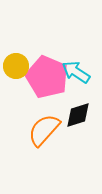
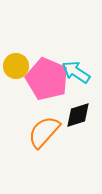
pink pentagon: moved 2 px down
orange semicircle: moved 2 px down
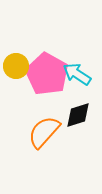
cyan arrow: moved 1 px right, 2 px down
pink pentagon: moved 5 px up; rotated 6 degrees clockwise
